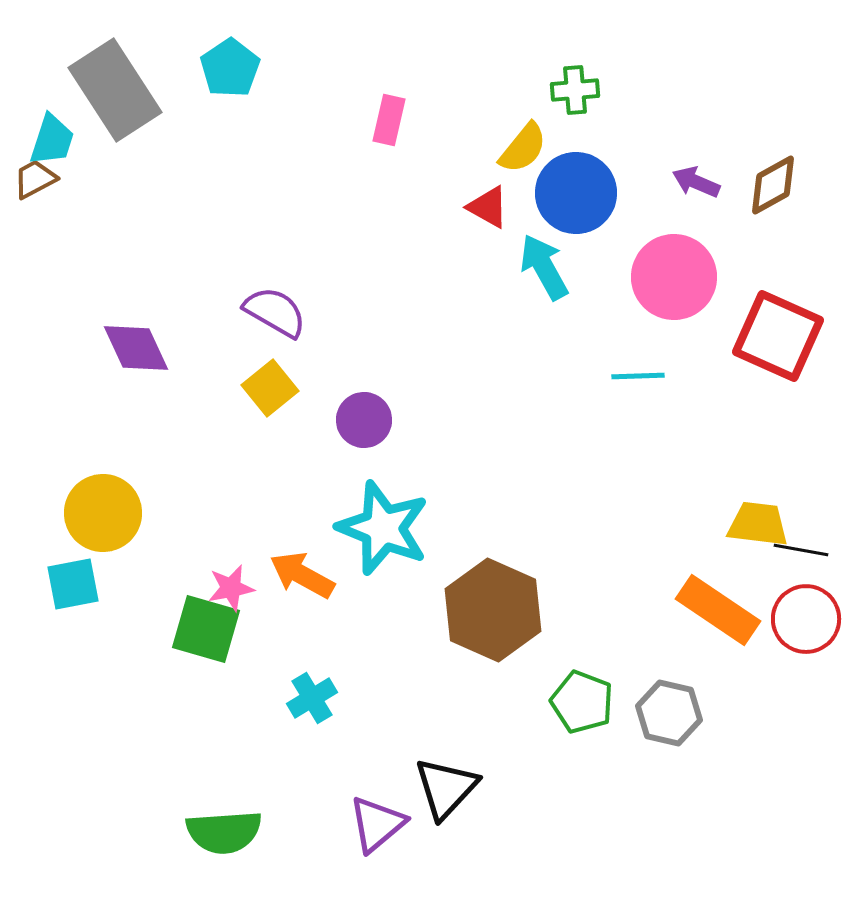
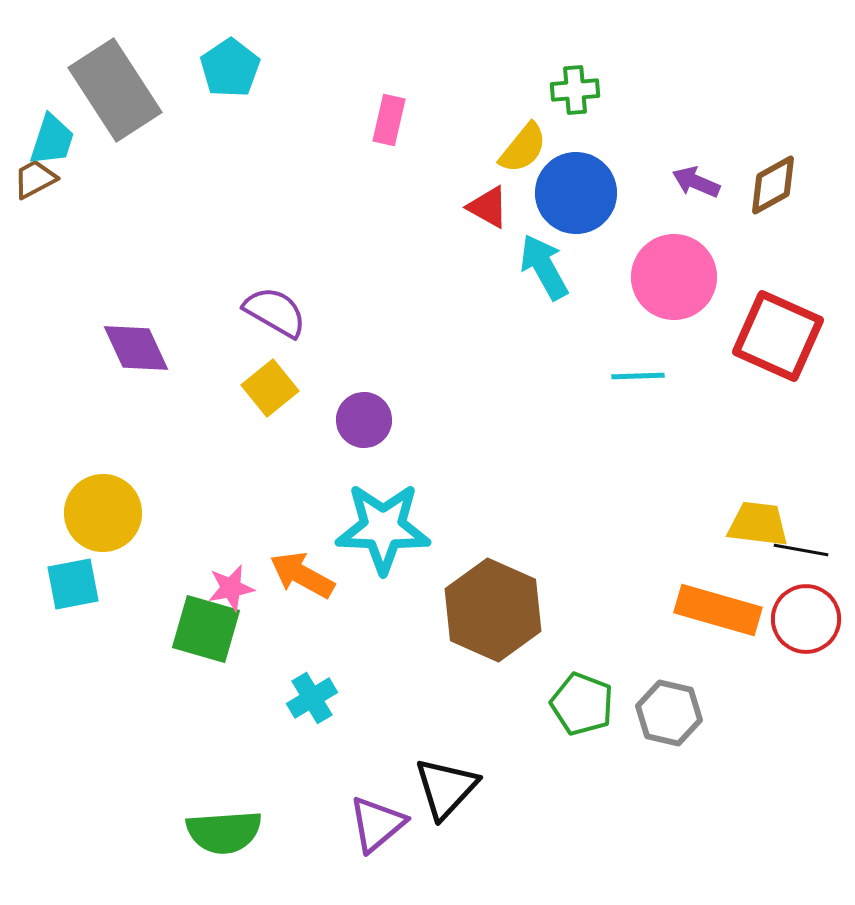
cyan star: rotated 20 degrees counterclockwise
orange rectangle: rotated 18 degrees counterclockwise
green pentagon: moved 2 px down
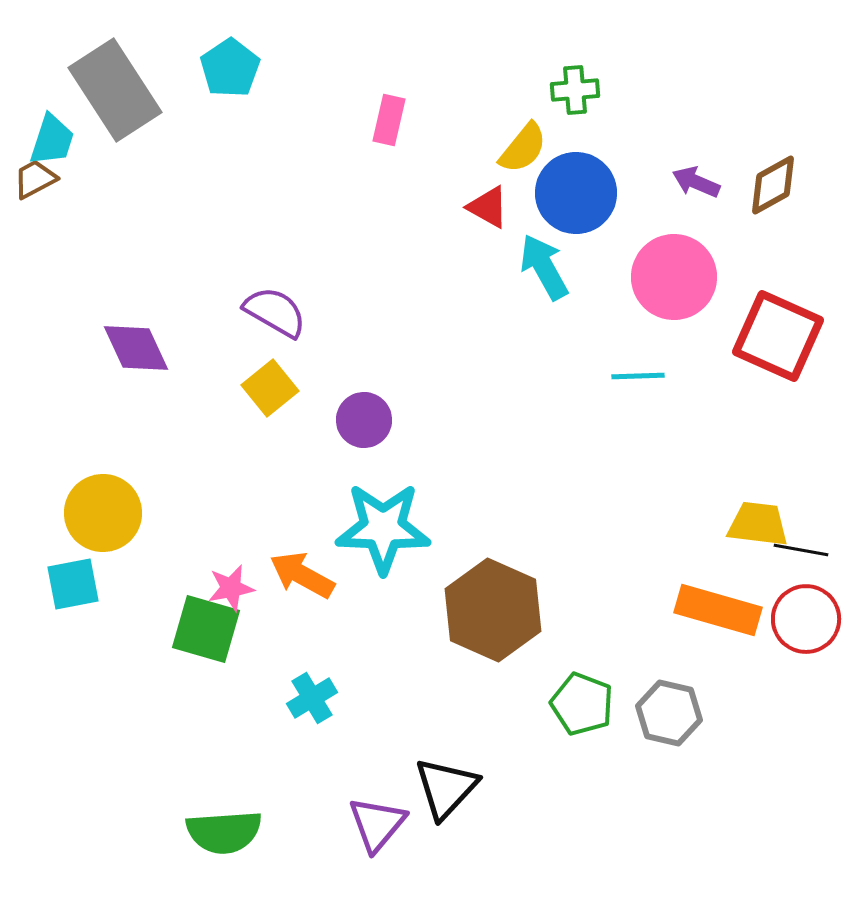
purple triangle: rotated 10 degrees counterclockwise
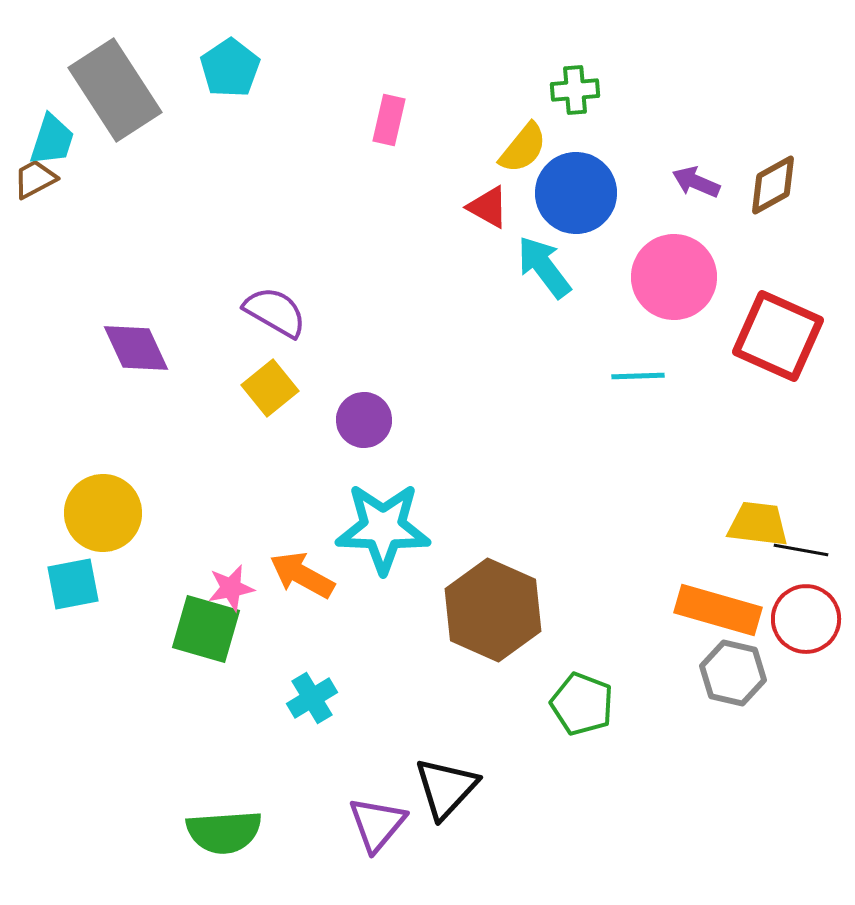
cyan arrow: rotated 8 degrees counterclockwise
gray hexagon: moved 64 px right, 40 px up
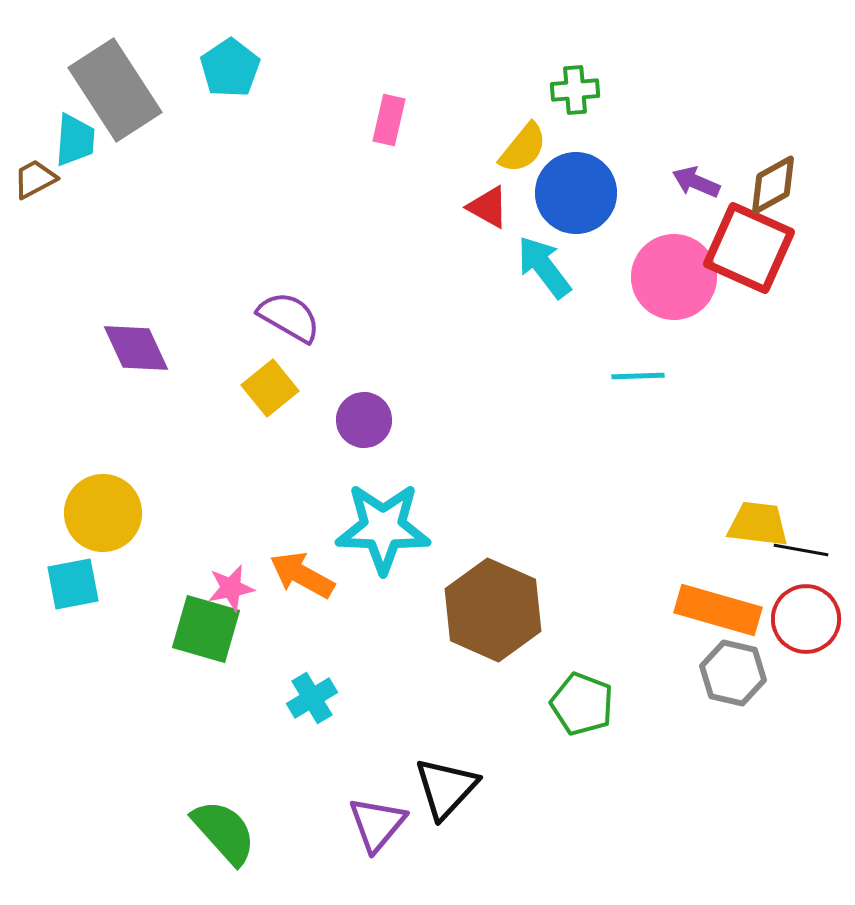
cyan trapezoid: moved 23 px right; rotated 14 degrees counterclockwise
purple semicircle: moved 14 px right, 5 px down
red square: moved 29 px left, 88 px up
green semicircle: rotated 128 degrees counterclockwise
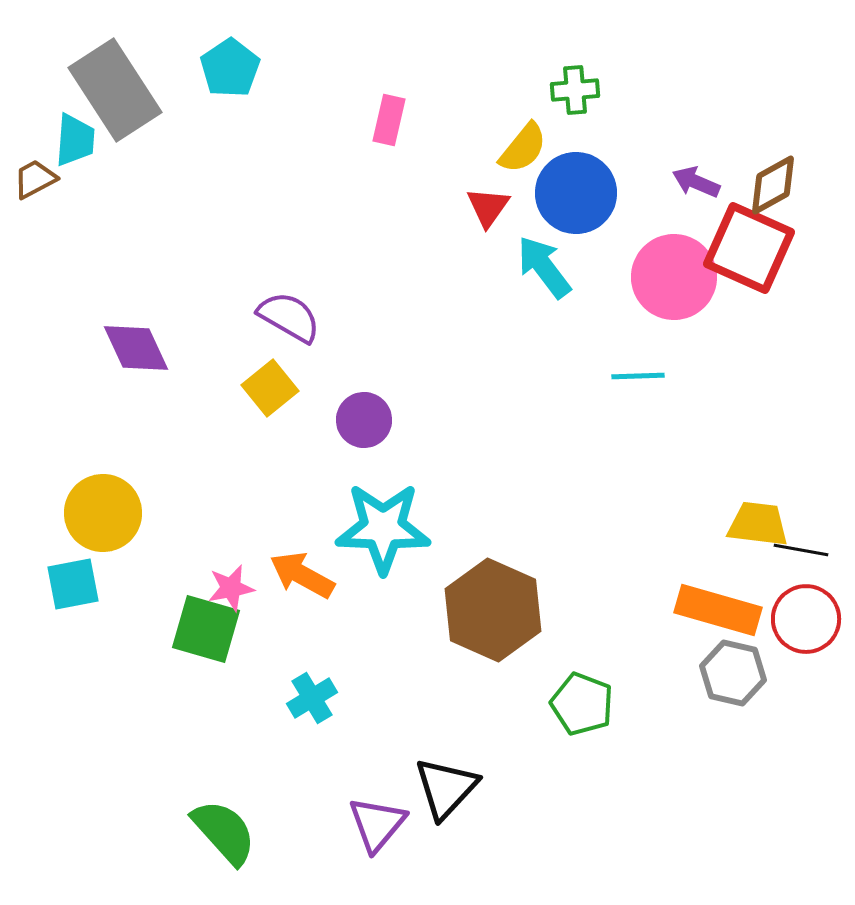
red triangle: rotated 36 degrees clockwise
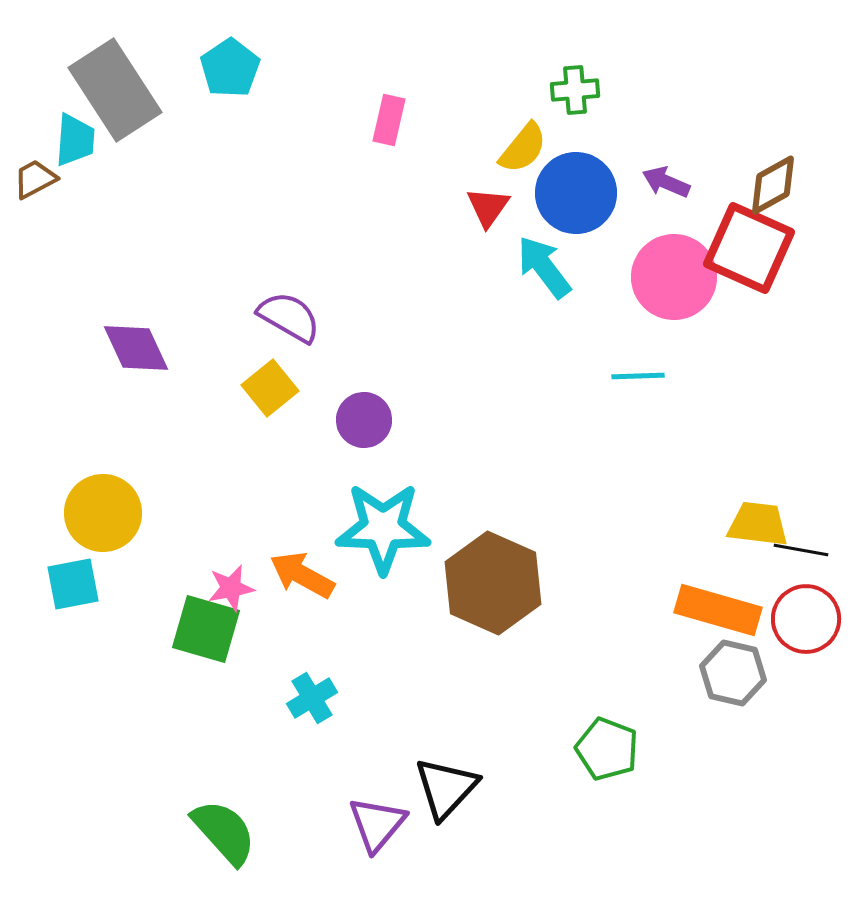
purple arrow: moved 30 px left
brown hexagon: moved 27 px up
green pentagon: moved 25 px right, 45 px down
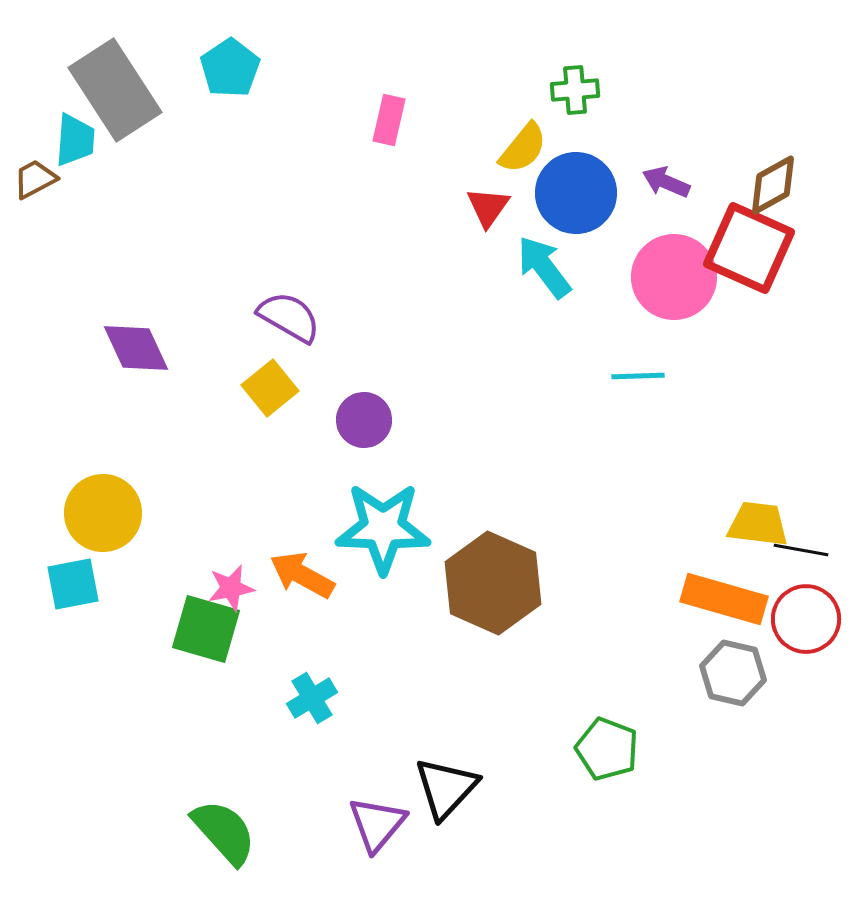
orange rectangle: moved 6 px right, 11 px up
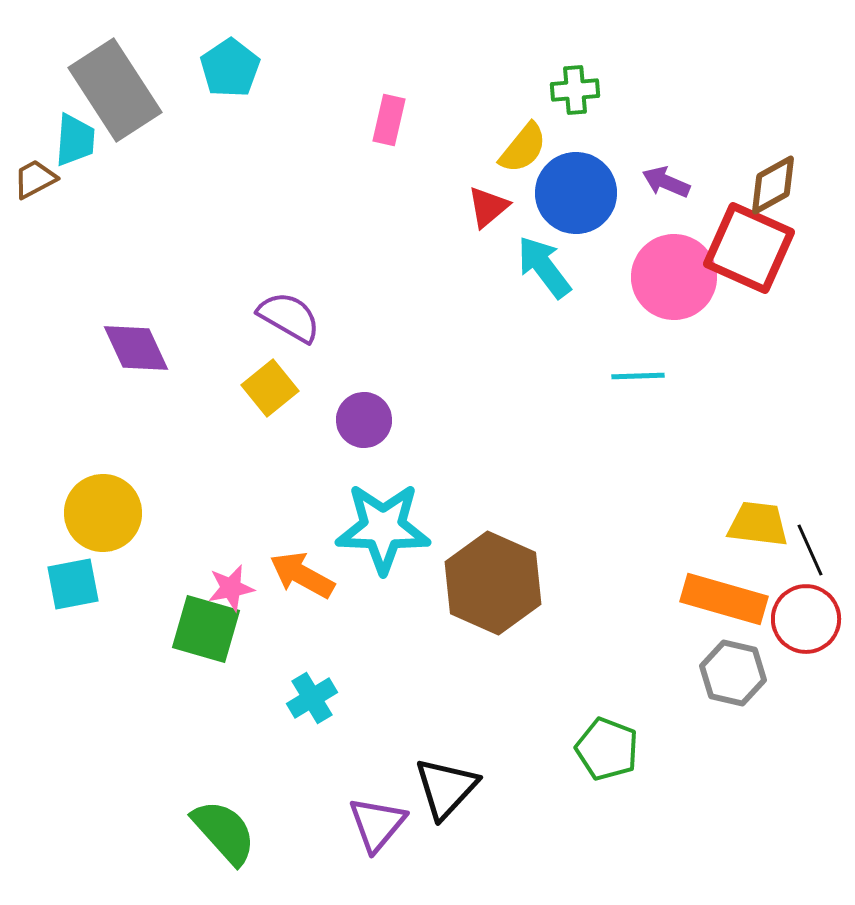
red triangle: rotated 15 degrees clockwise
black line: moved 9 px right; rotated 56 degrees clockwise
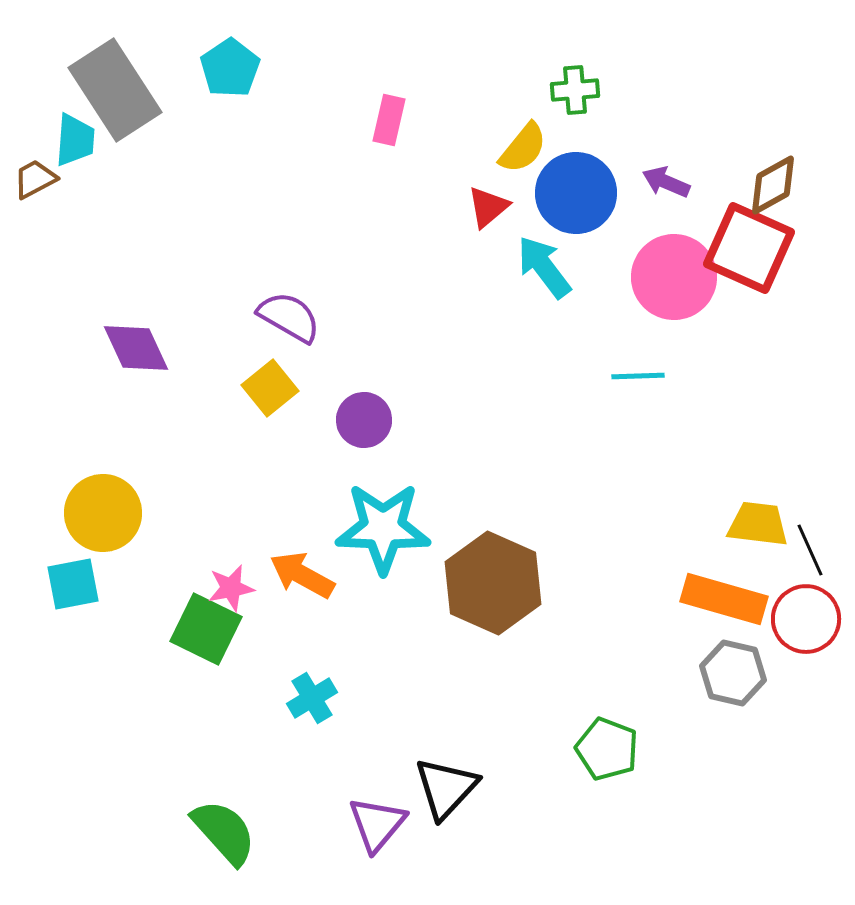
green square: rotated 10 degrees clockwise
